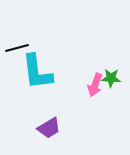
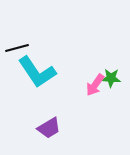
cyan L-shape: rotated 27 degrees counterclockwise
pink arrow: rotated 15 degrees clockwise
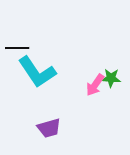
black line: rotated 15 degrees clockwise
purple trapezoid: rotated 15 degrees clockwise
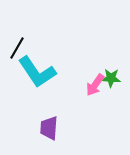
black line: rotated 60 degrees counterclockwise
purple trapezoid: rotated 110 degrees clockwise
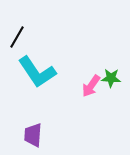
black line: moved 11 px up
pink arrow: moved 4 px left, 1 px down
purple trapezoid: moved 16 px left, 7 px down
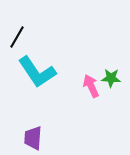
pink arrow: rotated 120 degrees clockwise
purple trapezoid: moved 3 px down
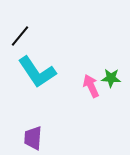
black line: moved 3 px right, 1 px up; rotated 10 degrees clockwise
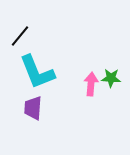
cyan L-shape: rotated 12 degrees clockwise
pink arrow: moved 2 px up; rotated 30 degrees clockwise
purple trapezoid: moved 30 px up
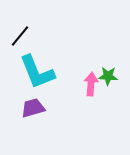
green star: moved 3 px left, 2 px up
purple trapezoid: rotated 70 degrees clockwise
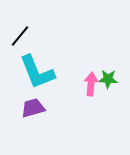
green star: moved 3 px down
